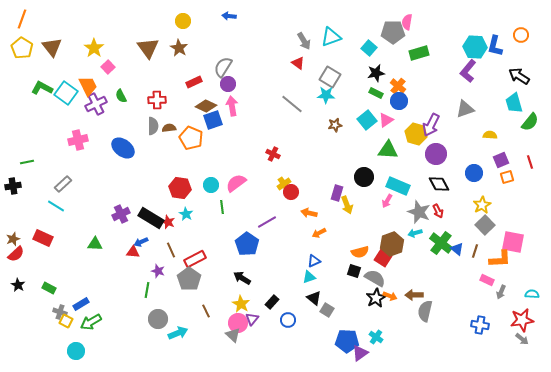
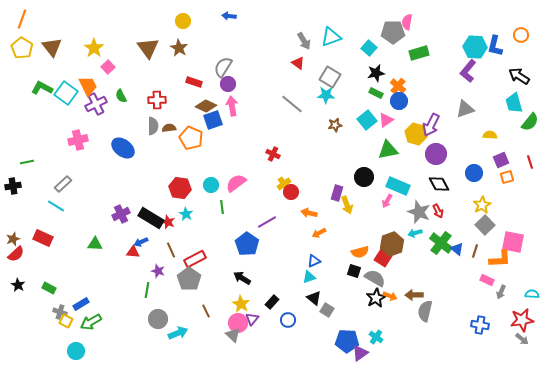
red rectangle at (194, 82): rotated 42 degrees clockwise
green triangle at (388, 150): rotated 15 degrees counterclockwise
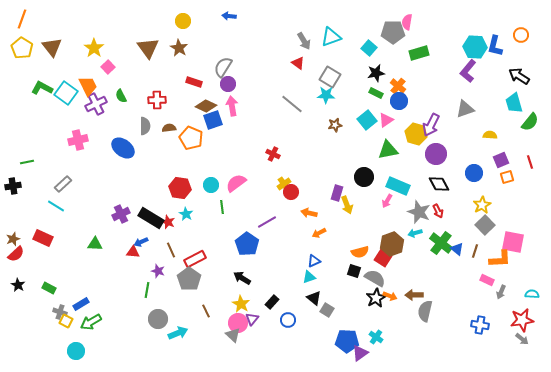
gray semicircle at (153, 126): moved 8 px left
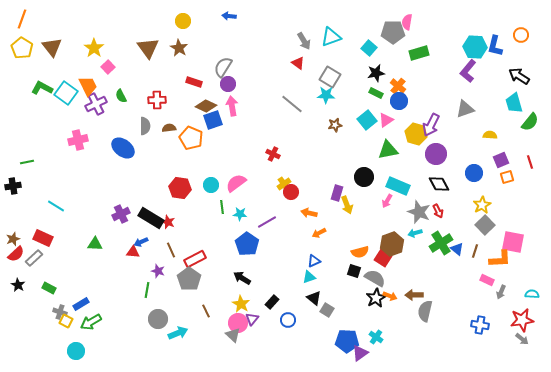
gray rectangle at (63, 184): moved 29 px left, 74 px down
cyan star at (186, 214): moved 54 px right; rotated 24 degrees counterclockwise
green cross at (441, 243): rotated 20 degrees clockwise
